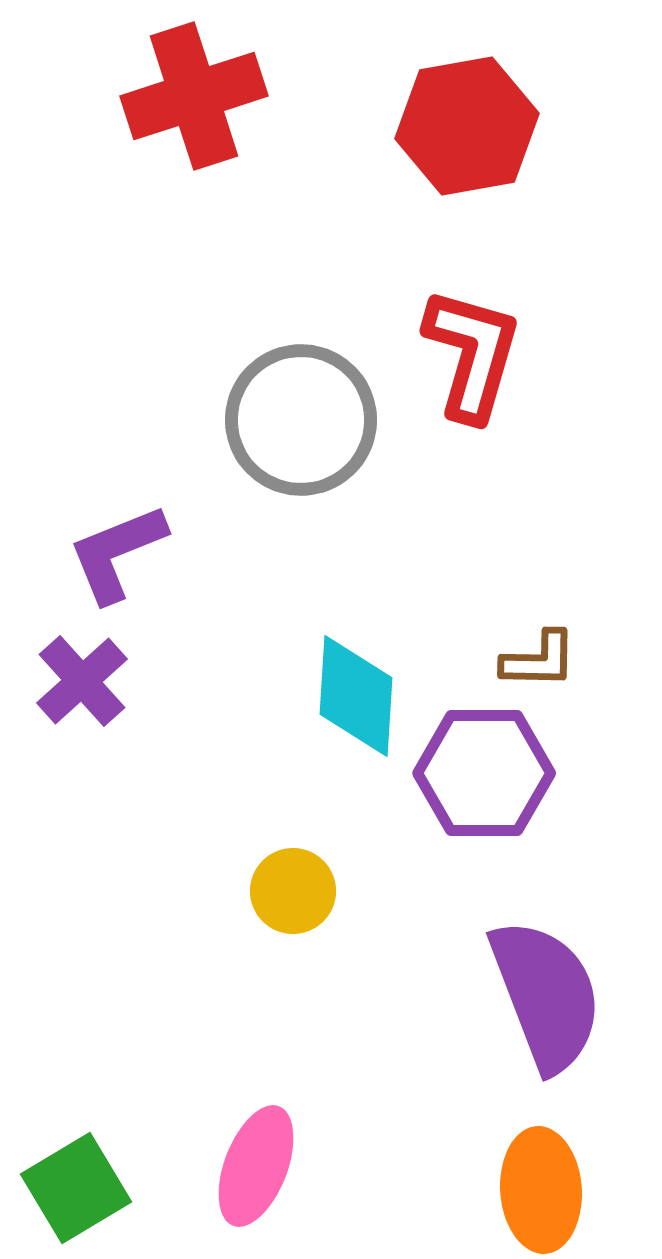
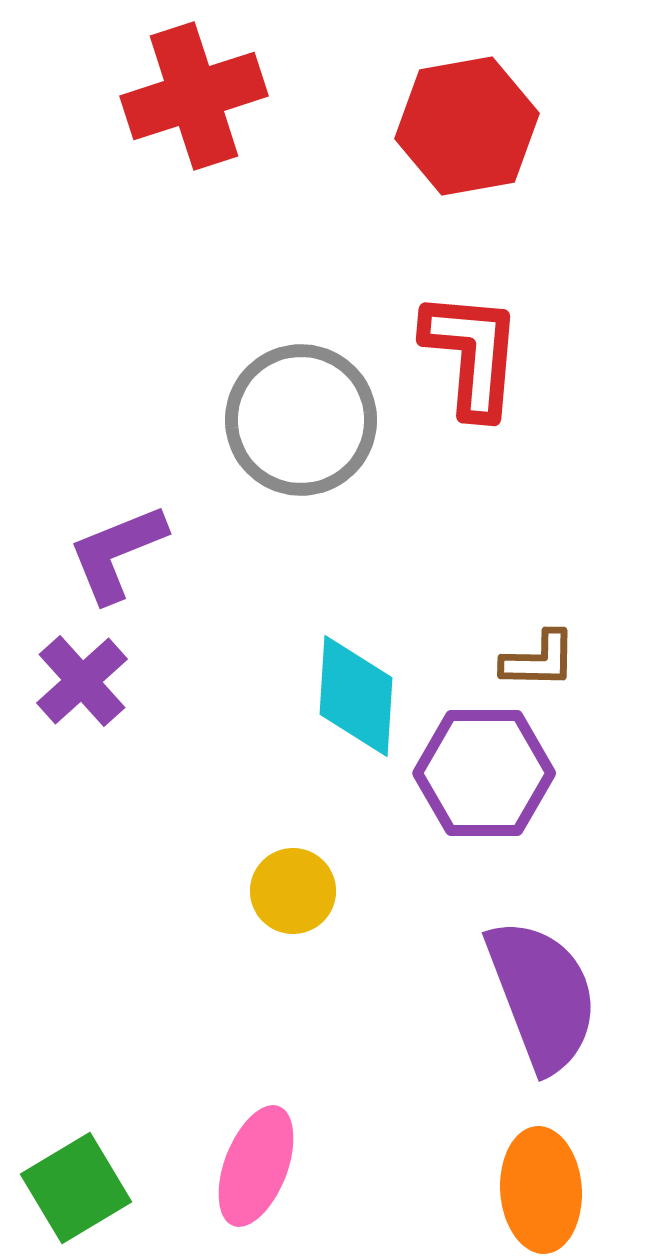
red L-shape: rotated 11 degrees counterclockwise
purple semicircle: moved 4 px left
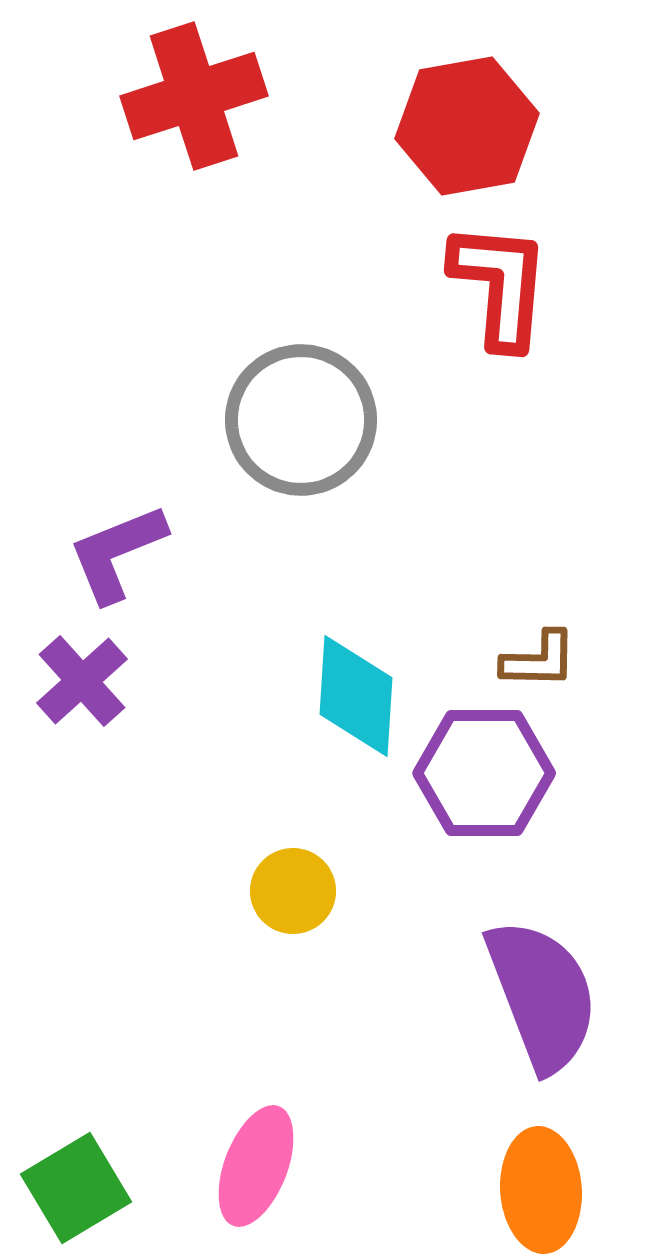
red L-shape: moved 28 px right, 69 px up
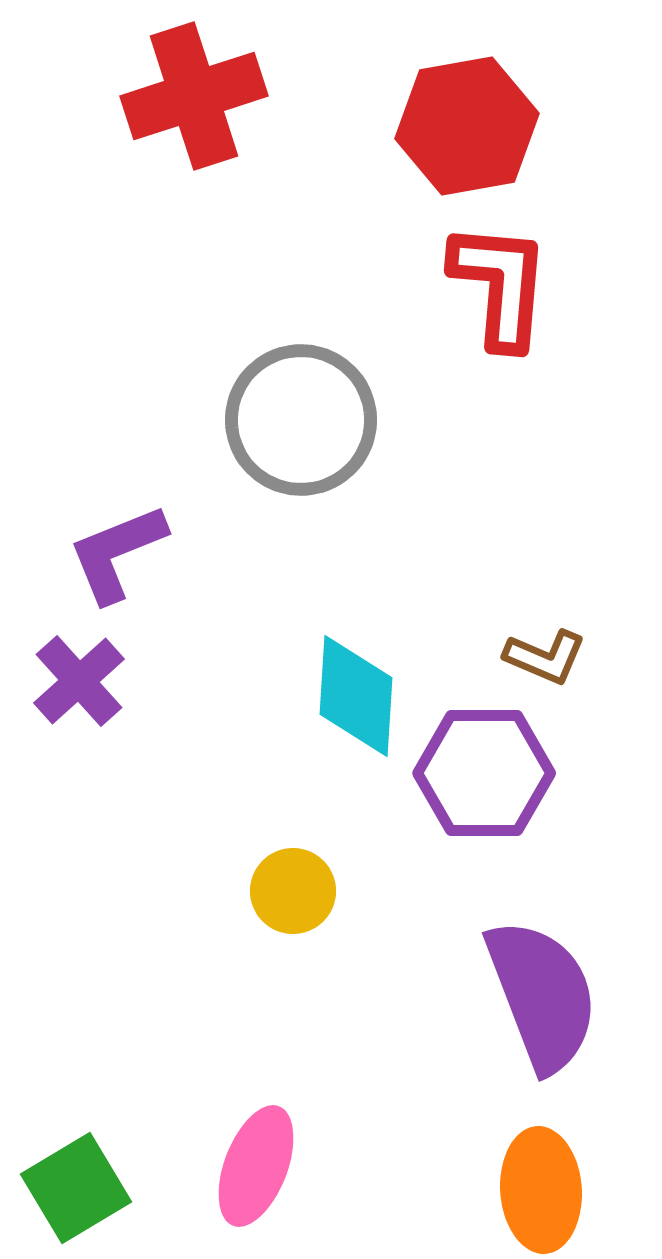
brown L-shape: moved 6 px right, 3 px up; rotated 22 degrees clockwise
purple cross: moved 3 px left
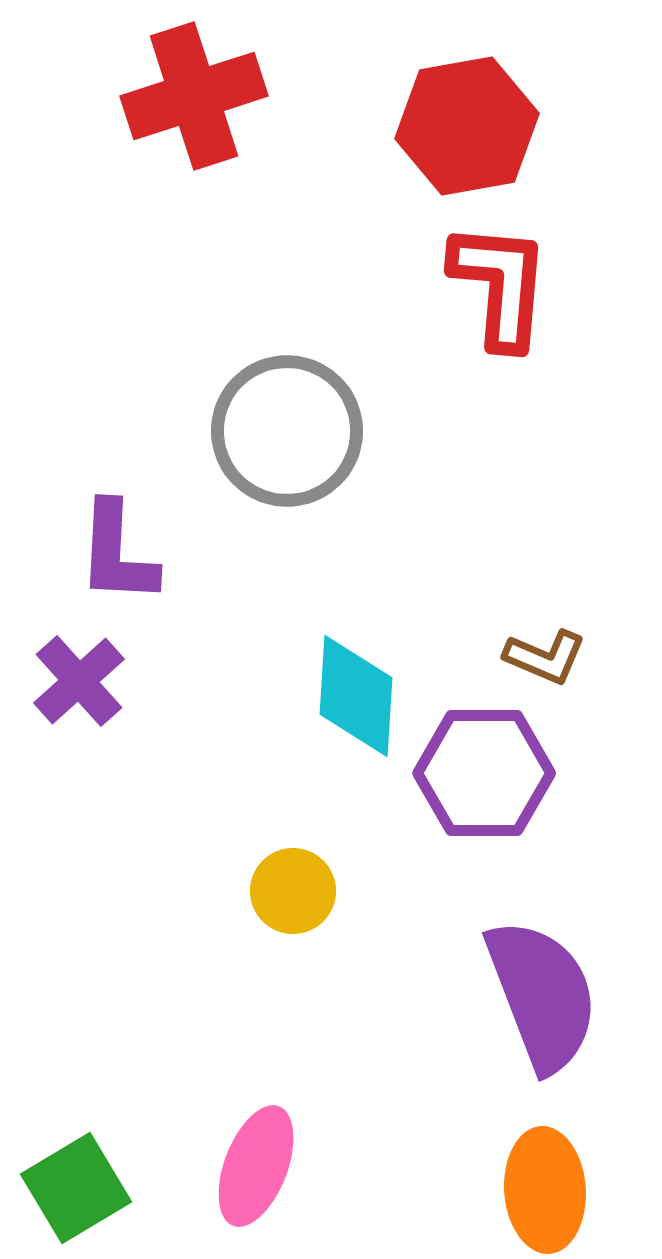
gray circle: moved 14 px left, 11 px down
purple L-shape: rotated 65 degrees counterclockwise
orange ellipse: moved 4 px right
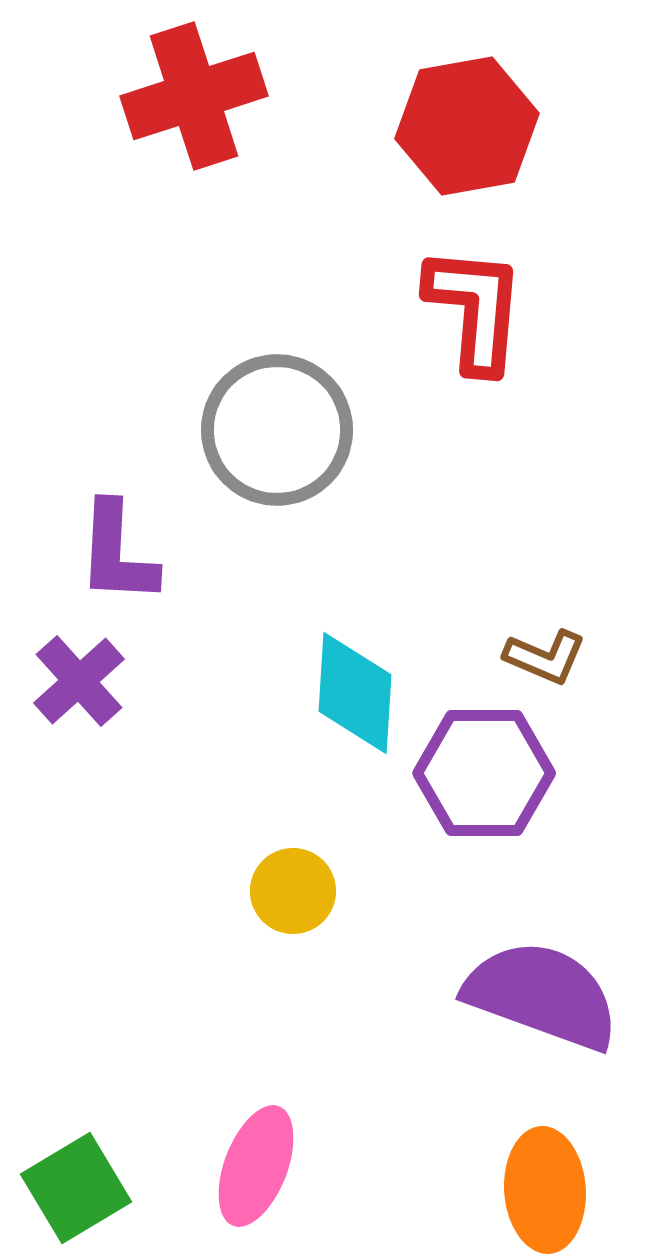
red L-shape: moved 25 px left, 24 px down
gray circle: moved 10 px left, 1 px up
cyan diamond: moved 1 px left, 3 px up
purple semicircle: rotated 49 degrees counterclockwise
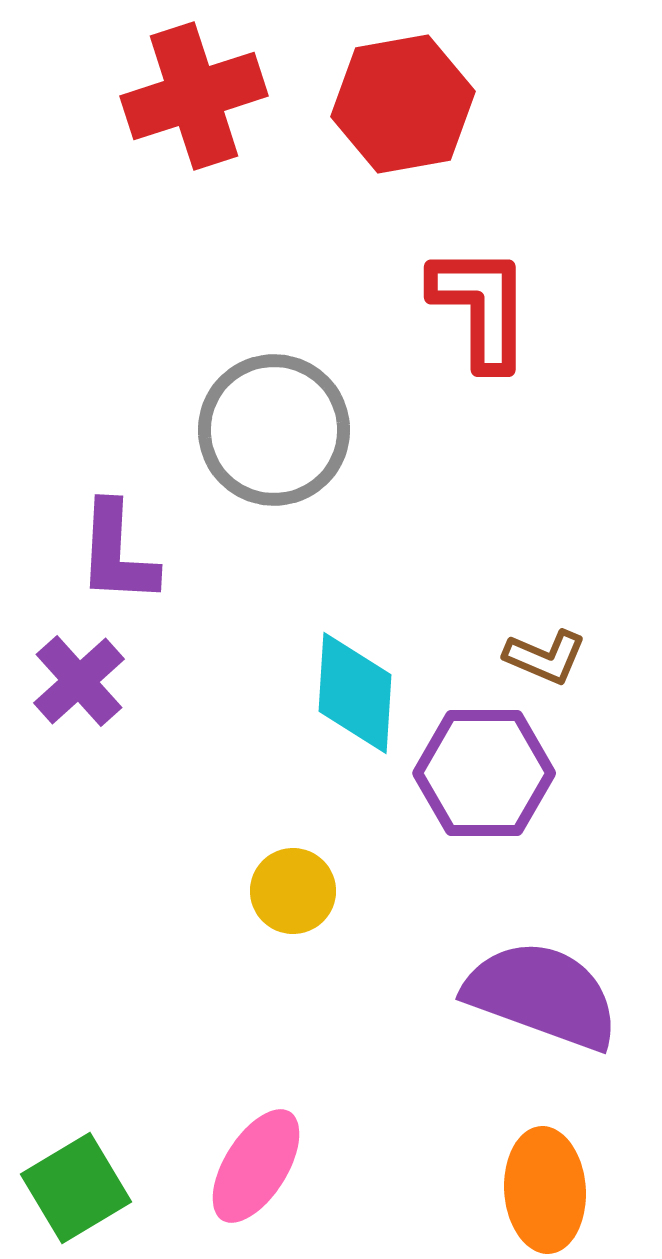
red hexagon: moved 64 px left, 22 px up
red L-shape: moved 6 px right, 2 px up; rotated 5 degrees counterclockwise
gray circle: moved 3 px left
pink ellipse: rotated 11 degrees clockwise
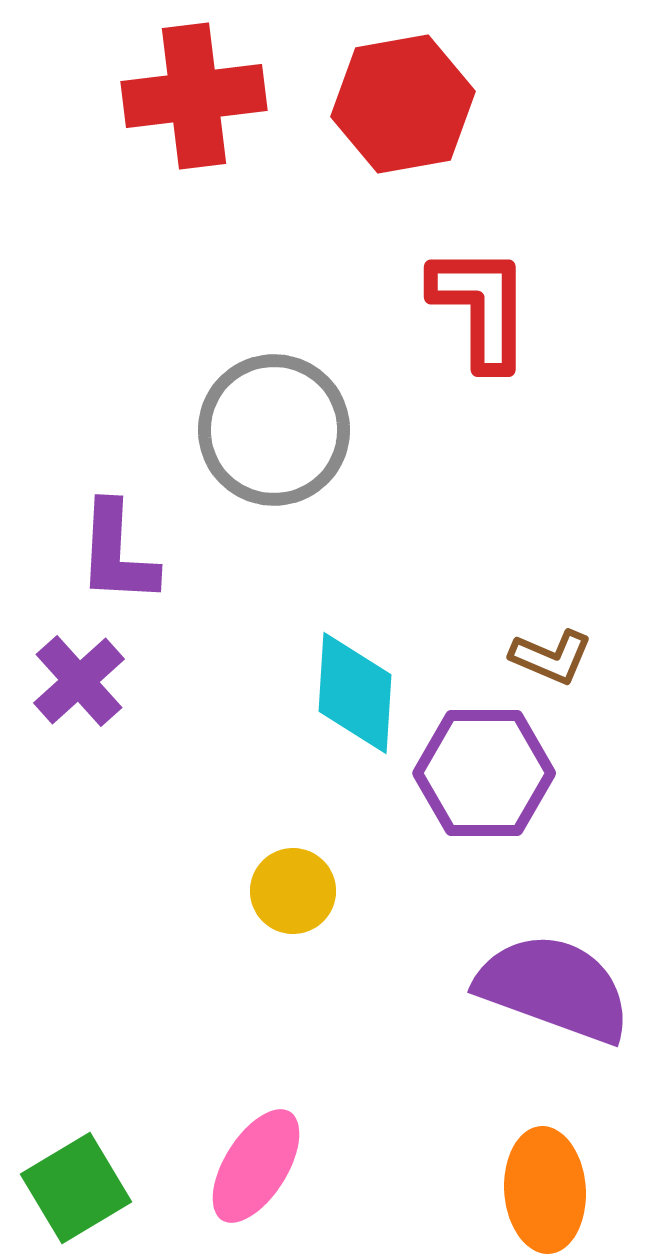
red cross: rotated 11 degrees clockwise
brown L-shape: moved 6 px right
purple semicircle: moved 12 px right, 7 px up
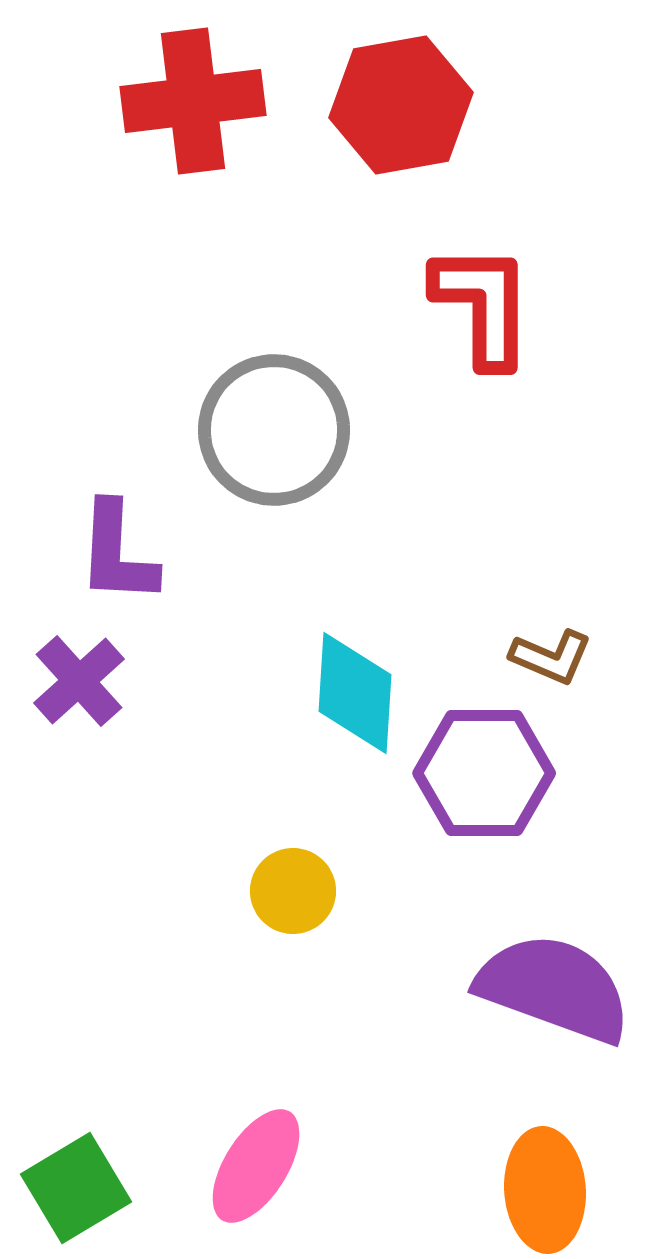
red cross: moved 1 px left, 5 px down
red hexagon: moved 2 px left, 1 px down
red L-shape: moved 2 px right, 2 px up
